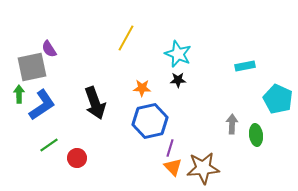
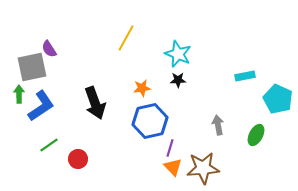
cyan rectangle: moved 10 px down
orange star: rotated 12 degrees counterclockwise
blue L-shape: moved 1 px left, 1 px down
gray arrow: moved 14 px left, 1 px down; rotated 12 degrees counterclockwise
green ellipse: rotated 35 degrees clockwise
red circle: moved 1 px right, 1 px down
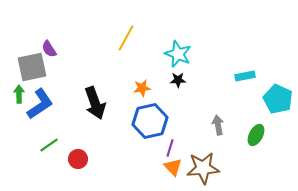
blue L-shape: moved 1 px left, 2 px up
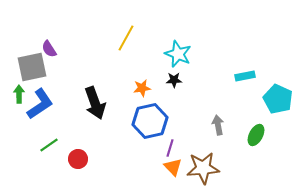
black star: moved 4 px left
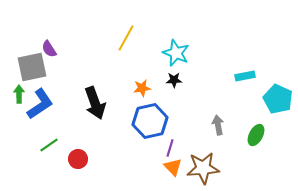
cyan star: moved 2 px left, 1 px up
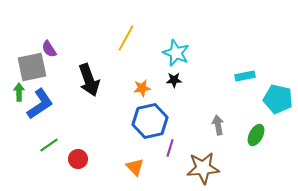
green arrow: moved 2 px up
cyan pentagon: rotated 12 degrees counterclockwise
black arrow: moved 6 px left, 23 px up
orange triangle: moved 38 px left
